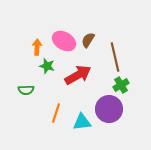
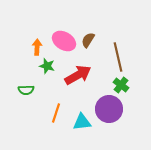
brown line: moved 3 px right
green cross: rotated 21 degrees counterclockwise
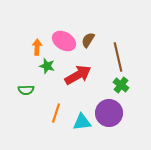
purple circle: moved 4 px down
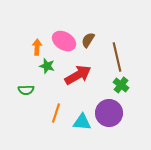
brown line: moved 1 px left
cyan triangle: rotated 12 degrees clockwise
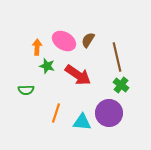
red arrow: rotated 64 degrees clockwise
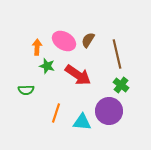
brown line: moved 3 px up
purple circle: moved 2 px up
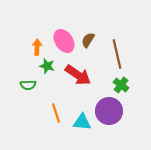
pink ellipse: rotated 25 degrees clockwise
green semicircle: moved 2 px right, 5 px up
orange line: rotated 36 degrees counterclockwise
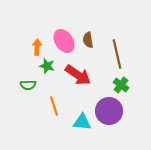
brown semicircle: rotated 42 degrees counterclockwise
orange line: moved 2 px left, 7 px up
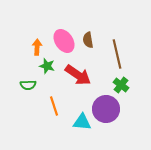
purple circle: moved 3 px left, 2 px up
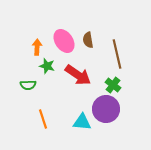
green cross: moved 8 px left
orange line: moved 11 px left, 13 px down
